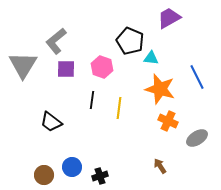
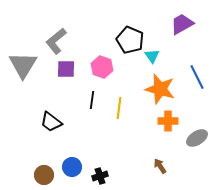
purple trapezoid: moved 13 px right, 6 px down
black pentagon: moved 1 px up
cyan triangle: moved 1 px right, 2 px up; rotated 49 degrees clockwise
orange cross: rotated 24 degrees counterclockwise
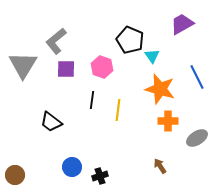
yellow line: moved 1 px left, 2 px down
brown circle: moved 29 px left
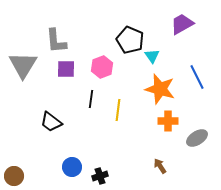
gray L-shape: rotated 56 degrees counterclockwise
pink hexagon: rotated 20 degrees clockwise
black line: moved 1 px left, 1 px up
brown circle: moved 1 px left, 1 px down
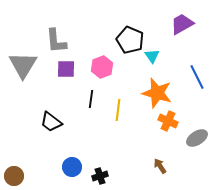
orange star: moved 3 px left, 4 px down
orange cross: rotated 24 degrees clockwise
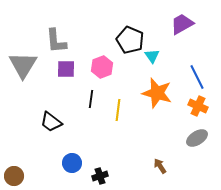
orange cross: moved 30 px right, 15 px up
blue circle: moved 4 px up
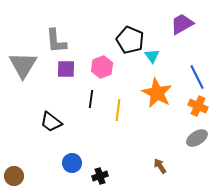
orange star: rotated 12 degrees clockwise
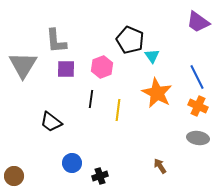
purple trapezoid: moved 16 px right, 2 px up; rotated 115 degrees counterclockwise
gray ellipse: moved 1 px right; rotated 40 degrees clockwise
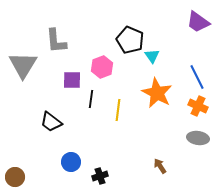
purple square: moved 6 px right, 11 px down
blue circle: moved 1 px left, 1 px up
brown circle: moved 1 px right, 1 px down
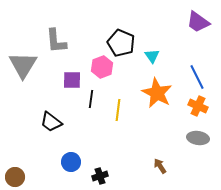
black pentagon: moved 9 px left, 3 px down
